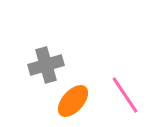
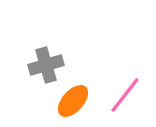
pink line: rotated 72 degrees clockwise
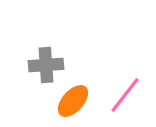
gray cross: rotated 12 degrees clockwise
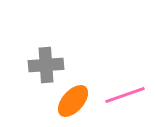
pink line: rotated 33 degrees clockwise
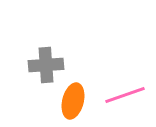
orange ellipse: rotated 28 degrees counterclockwise
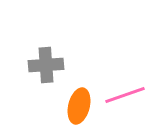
orange ellipse: moved 6 px right, 5 px down
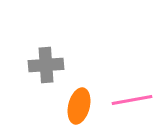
pink line: moved 7 px right, 5 px down; rotated 9 degrees clockwise
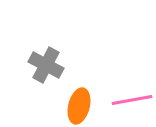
gray cross: rotated 32 degrees clockwise
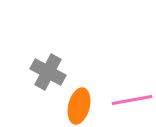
gray cross: moved 2 px right, 7 px down
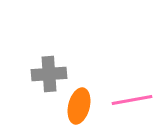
gray cross: moved 1 px right, 2 px down; rotated 32 degrees counterclockwise
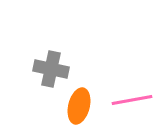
gray cross: moved 2 px right, 5 px up; rotated 16 degrees clockwise
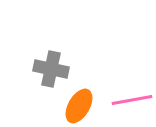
orange ellipse: rotated 16 degrees clockwise
